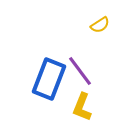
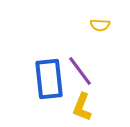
yellow semicircle: rotated 36 degrees clockwise
blue rectangle: rotated 27 degrees counterclockwise
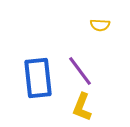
blue rectangle: moved 11 px left, 1 px up
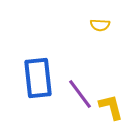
purple line: moved 23 px down
yellow L-shape: moved 29 px right; rotated 144 degrees clockwise
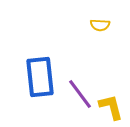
blue rectangle: moved 2 px right, 1 px up
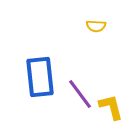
yellow semicircle: moved 4 px left, 1 px down
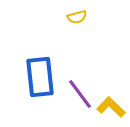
yellow semicircle: moved 19 px left, 9 px up; rotated 18 degrees counterclockwise
yellow L-shape: rotated 32 degrees counterclockwise
